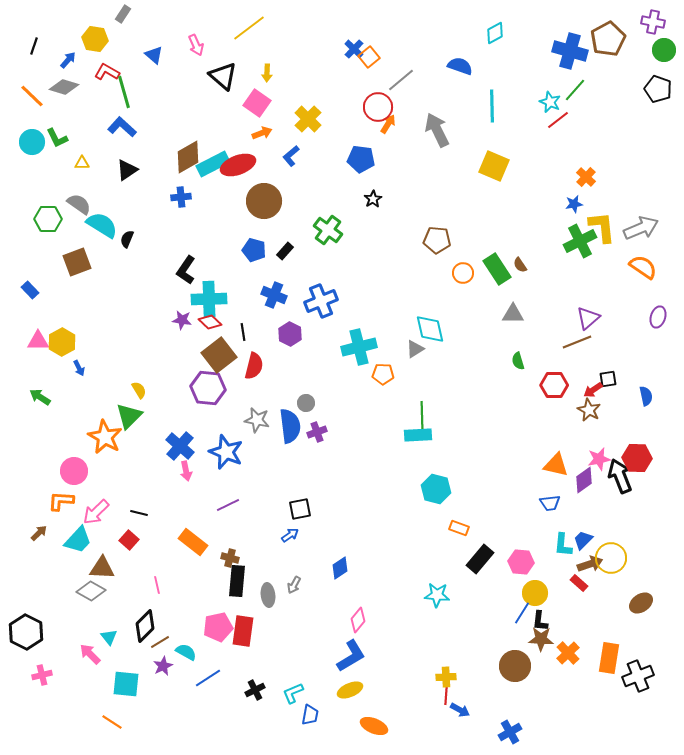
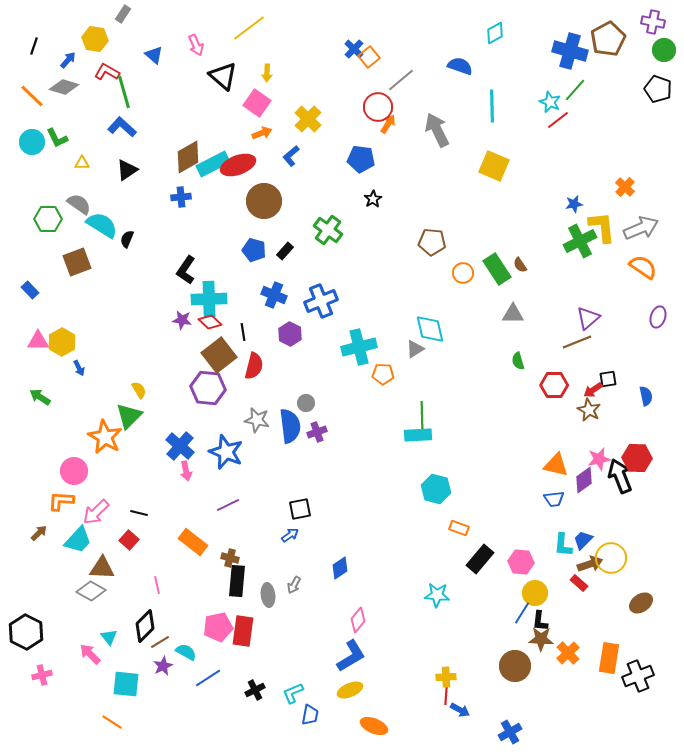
orange cross at (586, 177): moved 39 px right, 10 px down
brown pentagon at (437, 240): moved 5 px left, 2 px down
blue trapezoid at (550, 503): moved 4 px right, 4 px up
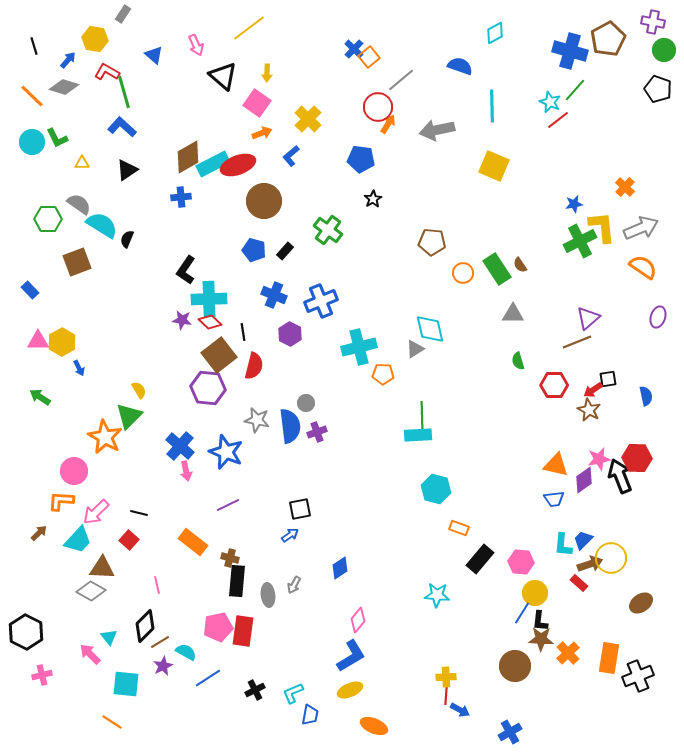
black line at (34, 46): rotated 36 degrees counterclockwise
gray arrow at (437, 130): rotated 76 degrees counterclockwise
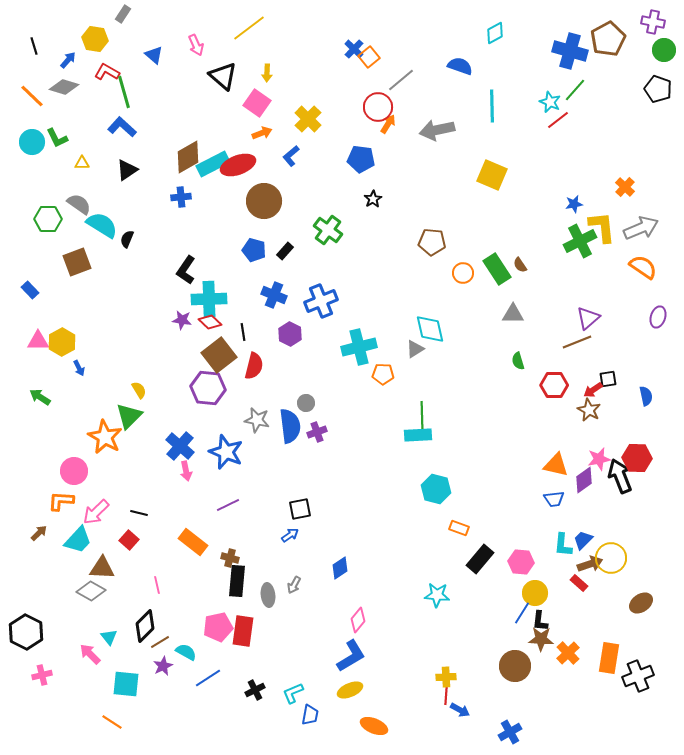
yellow square at (494, 166): moved 2 px left, 9 px down
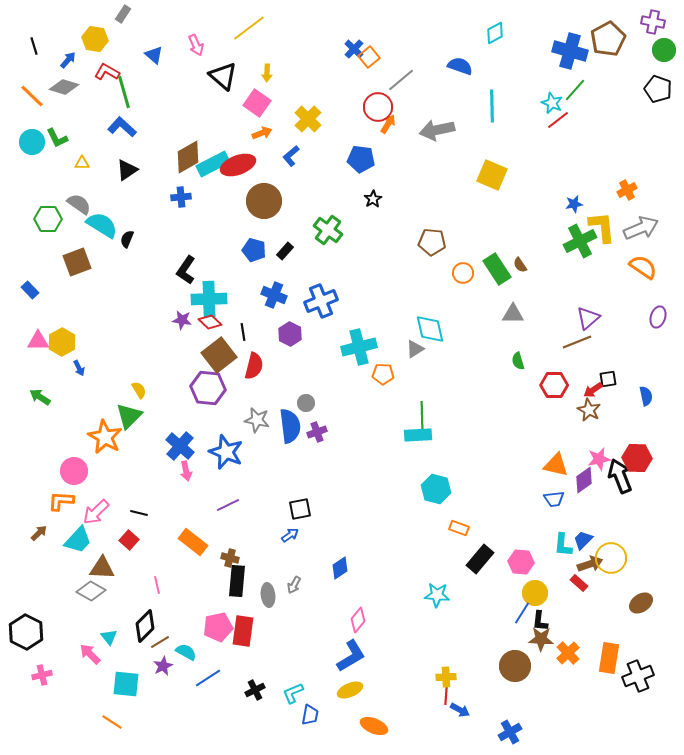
cyan star at (550, 102): moved 2 px right, 1 px down
orange cross at (625, 187): moved 2 px right, 3 px down; rotated 18 degrees clockwise
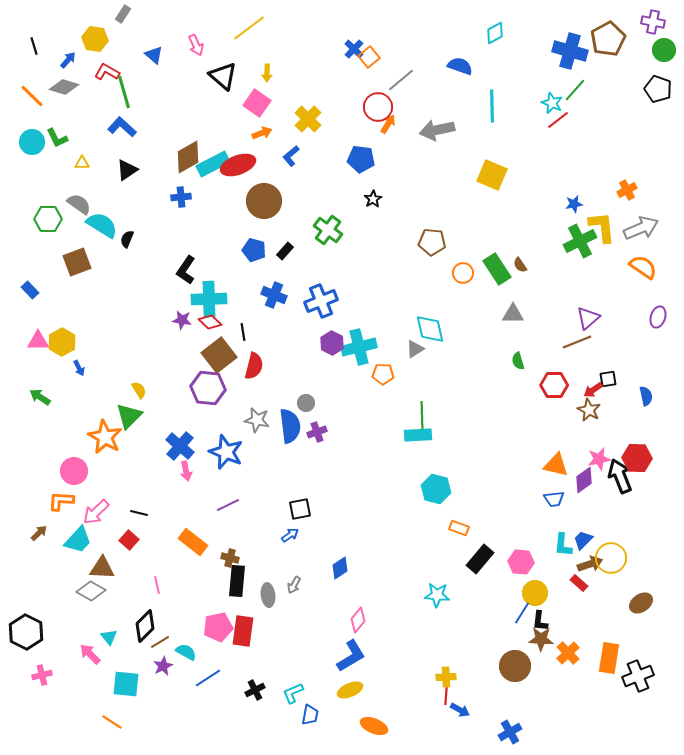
purple hexagon at (290, 334): moved 42 px right, 9 px down
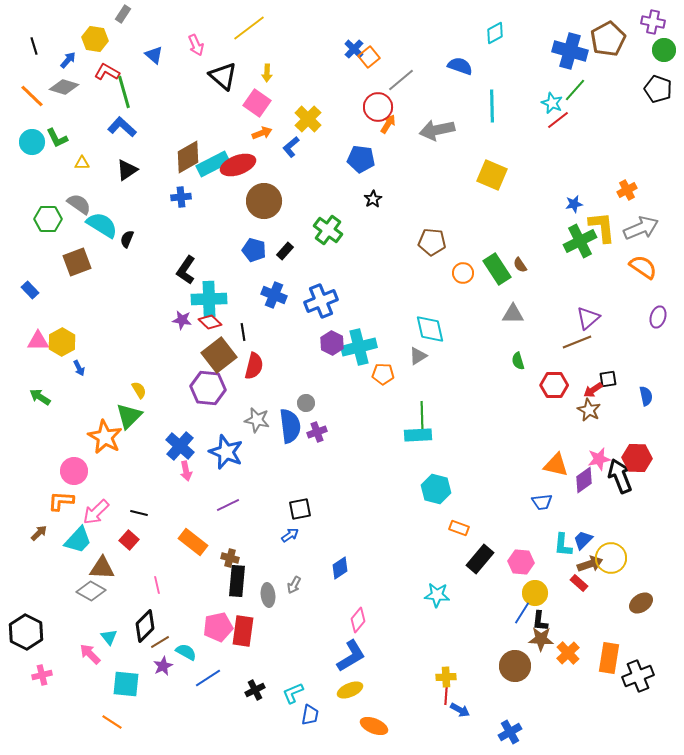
blue L-shape at (291, 156): moved 9 px up
gray triangle at (415, 349): moved 3 px right, 7 px down
blue trapezoid at (554, 499): moved 12 px left, 3 px down
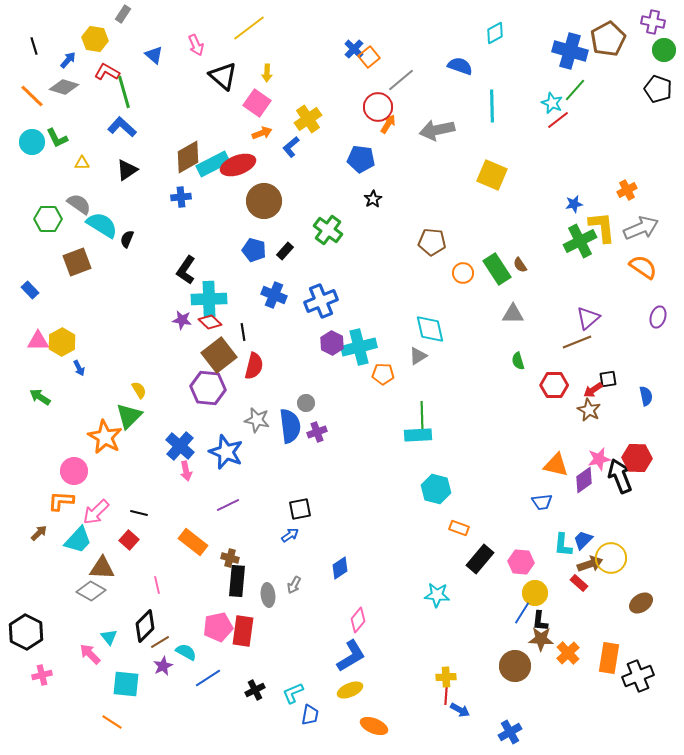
yellow cross at (308, 119): rotated 12 degrees clockwise
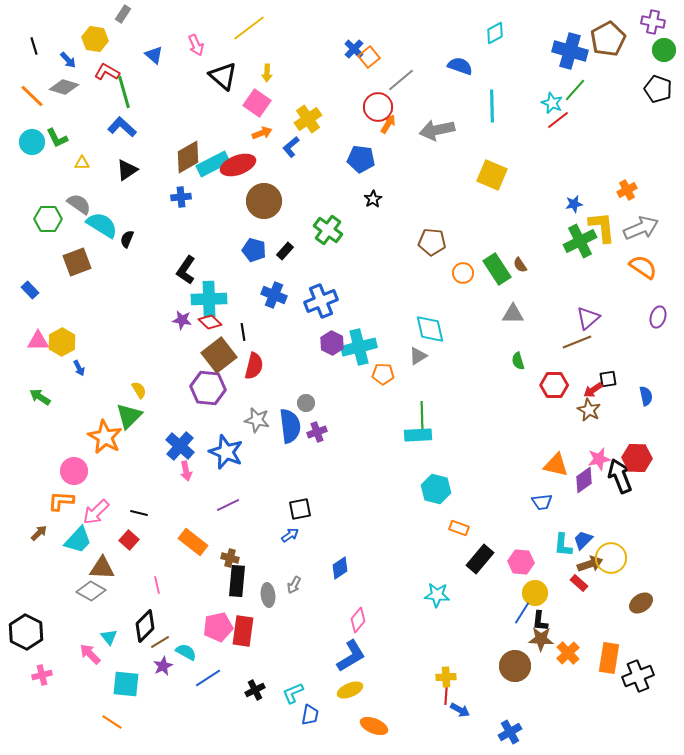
blue arrow at (68, 60): rotated 96 degrees clockwise
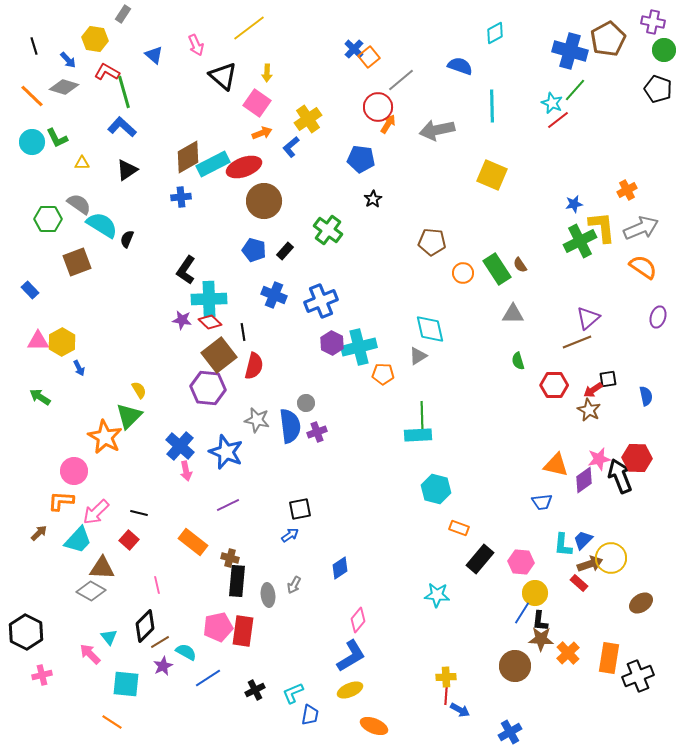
red ellipse at (238, 165): moved 6 px right, 2 px down
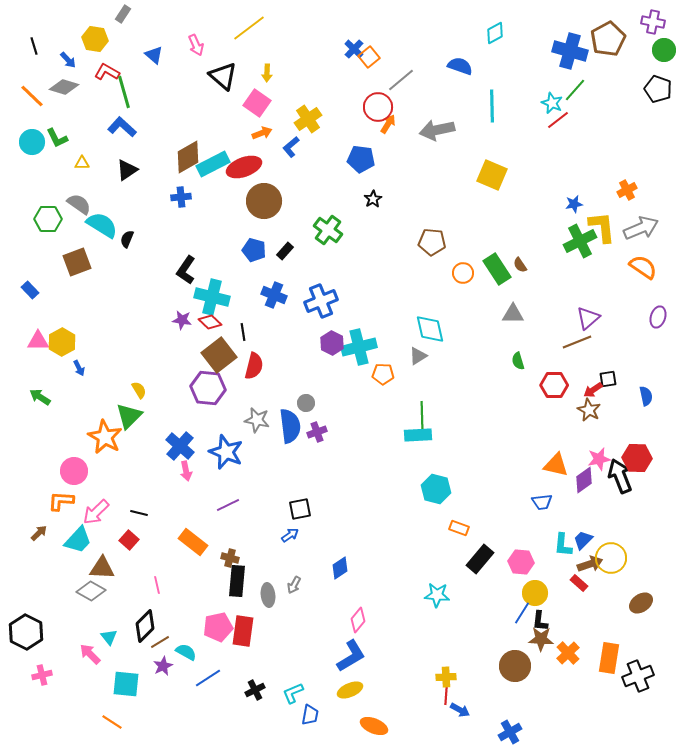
cyan cross at (209, 299): moved 3 px right, 2 px up; rotated 16 degrees clockwise
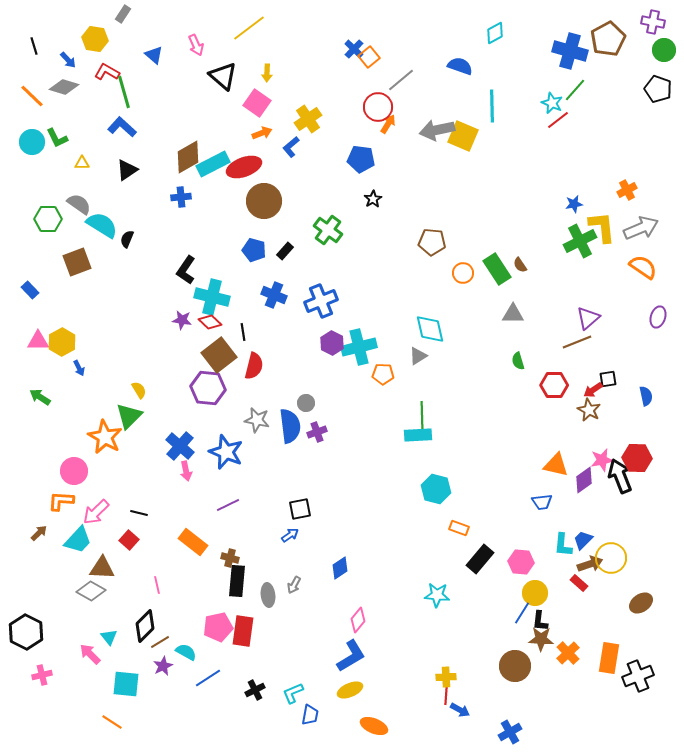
yellow square at (492, 175): moved 29 px left, 39 px up
pink star at (599, 459): moved 3 px right, 1 px down
